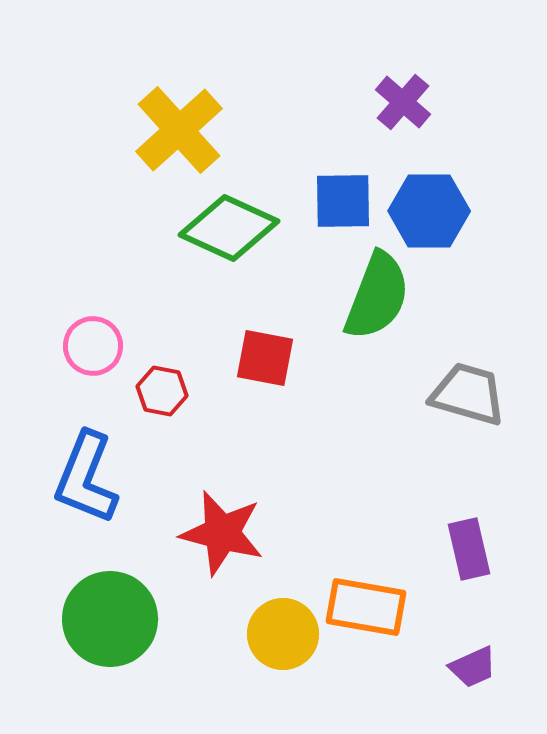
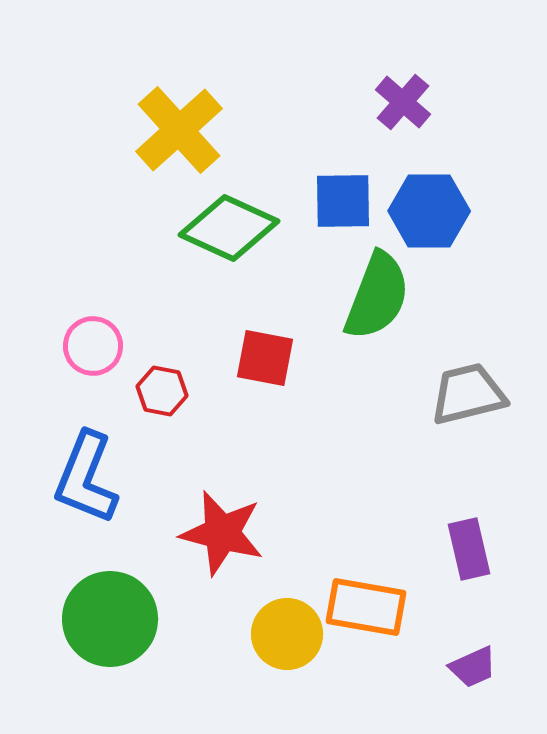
gray trapezoid: rotated 30 degrees counterclockwise
yellow circle: moved 4 px right
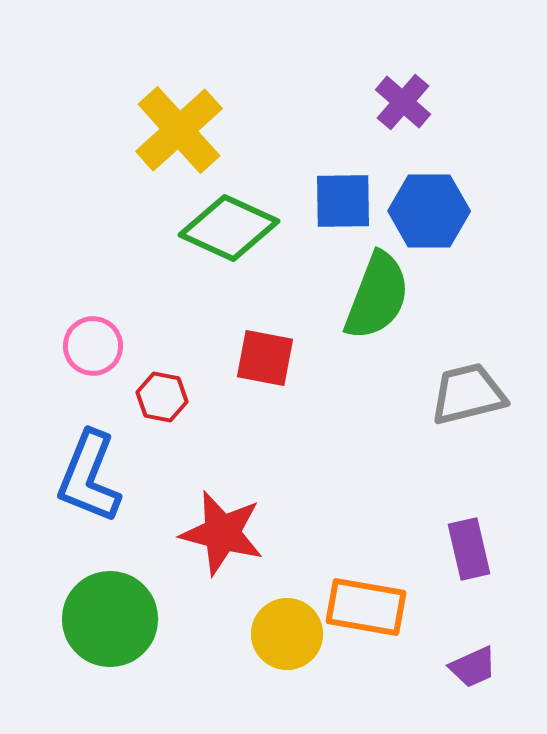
red hexagon: moved 6 px down
blue L-shape: moved 3 px right, 1 px up
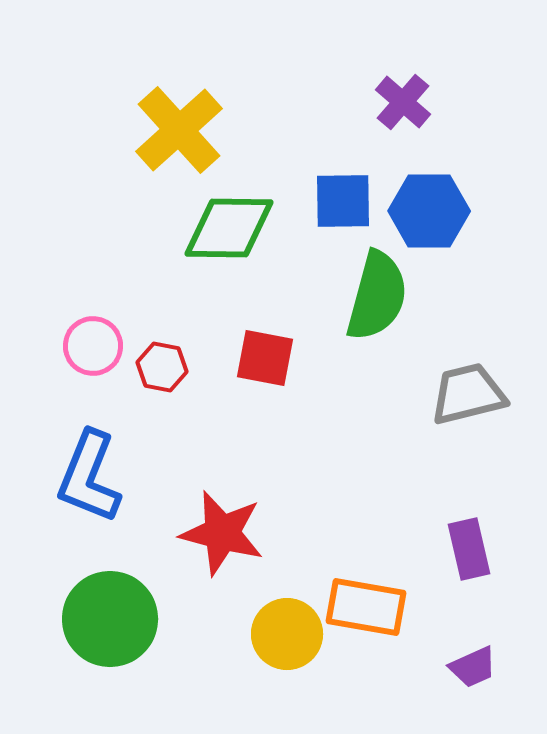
green diamond: rotated 24 degrees counterclockwise
green semicircle: rotated 6 degrees counterclockwise
red hexagon: moved 30 px up
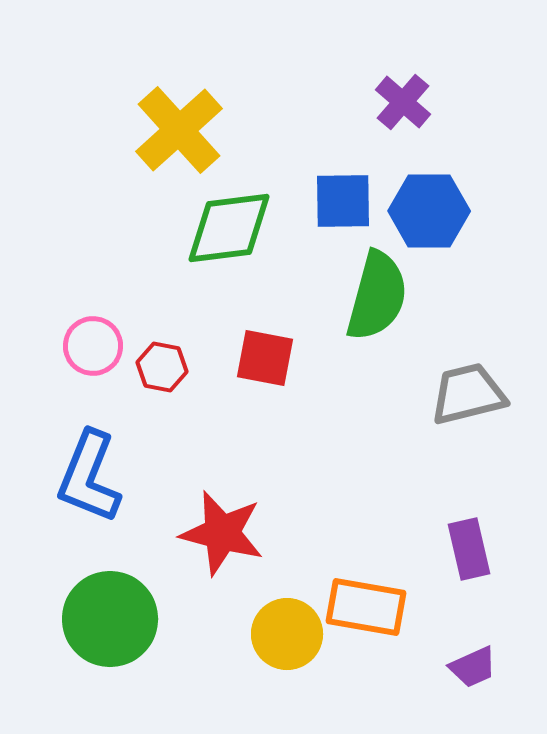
green diamond: rotated 8 degrees counterclockwise
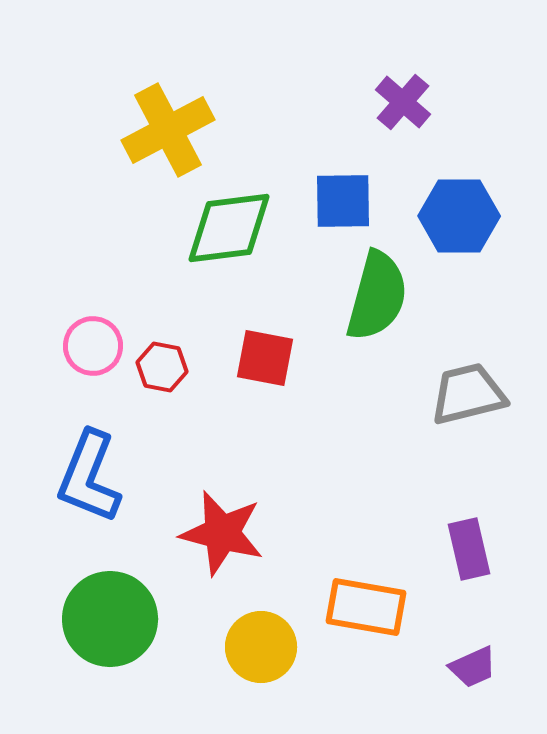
yellow cross: moved 11 px left; rotated 14 degrees clockwise
blue hexagon: moved 30 px right, 5 px down
yellow circle: moved 26 px left, 13 px down
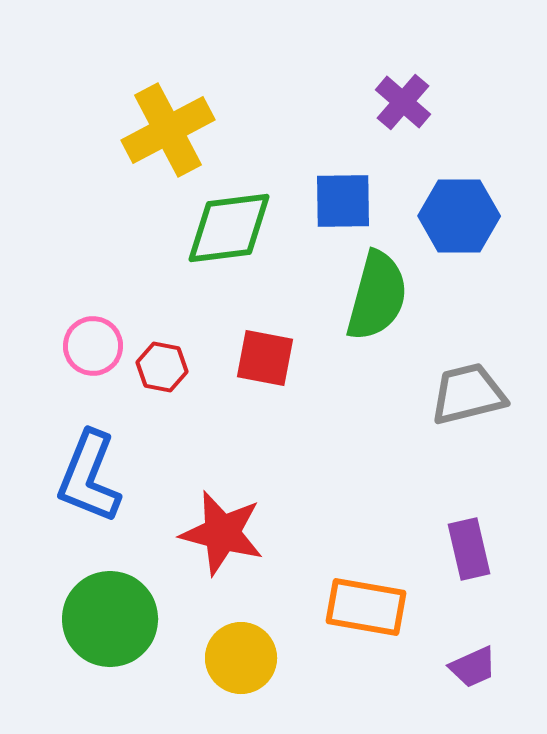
yellow circle: moved 20 px left, 11 px down
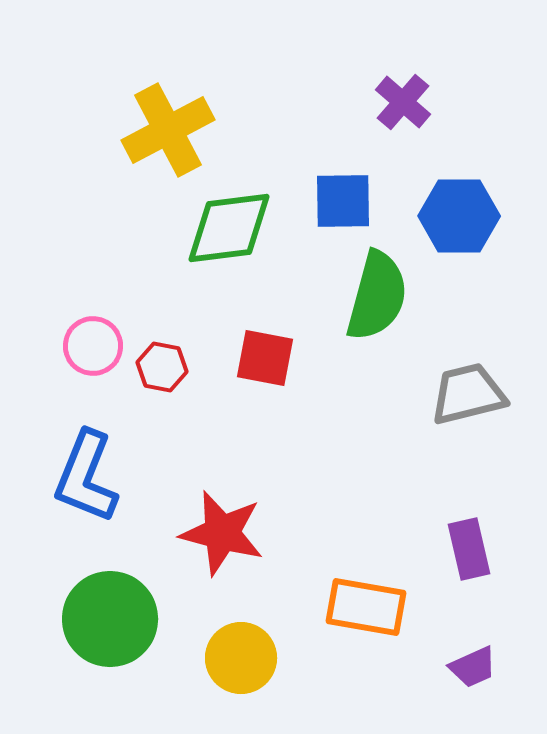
blue L-shape: moved 3 px left
